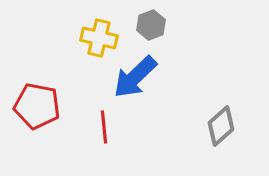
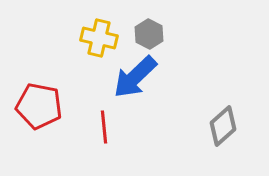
gray hexagon: moved 2 px left, 9 px down; rotated 12 degrees counterclockwise
red pentagon: moved 2 px right
gray diamond: moved 2 px right
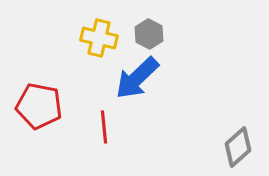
blue arrow: moved 2 px right, 1 px down
gray diamond: moved 15 px right, 21 px down
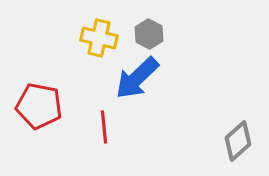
gray diamond: moved 6 px up
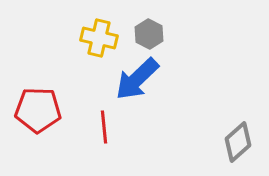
blue arrow: moved 1 px down
red pentagon: moved 1 px left, 4 px down; rotated 9 degrees counterclockwise
gray diamond: moved 1 px down
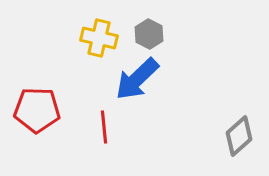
red pentagon: moved 1 px left
gray diamond: moved 1 px right, 6 px up
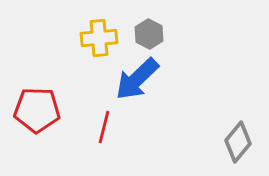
yellow cross: rotated 18 degrees counterclockwise
red line: rotated 20 degrees clockwise
gray diamond: moved 1 px left, 6 px down; rotated 9 degrees counterclockwise
